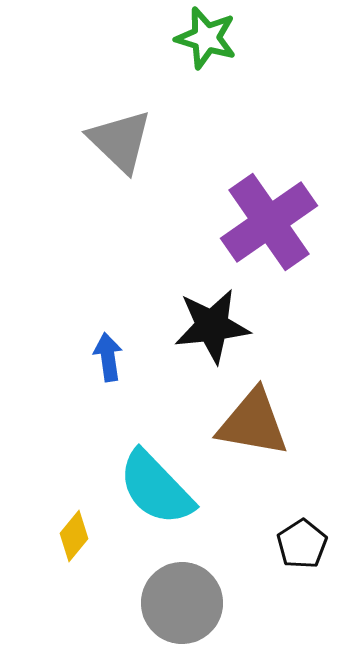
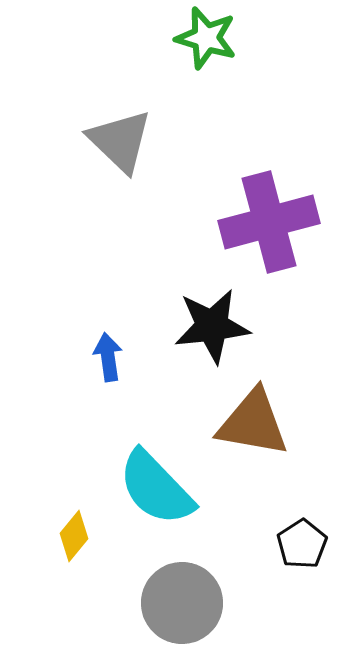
purple cross: rotated 20 degrees clockwise
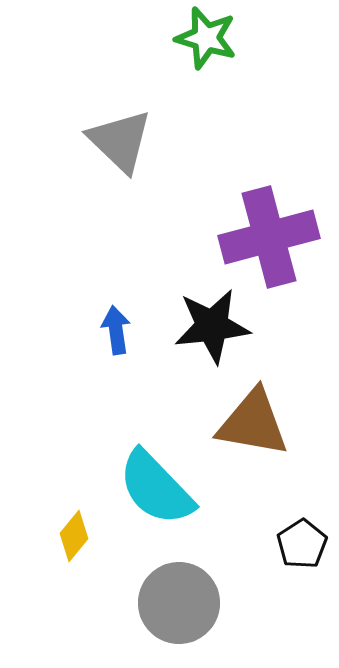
purple cross: moved 15 px down
blue arrow: moved 8 px right, 27 px up
gray circle: moved 3 px left
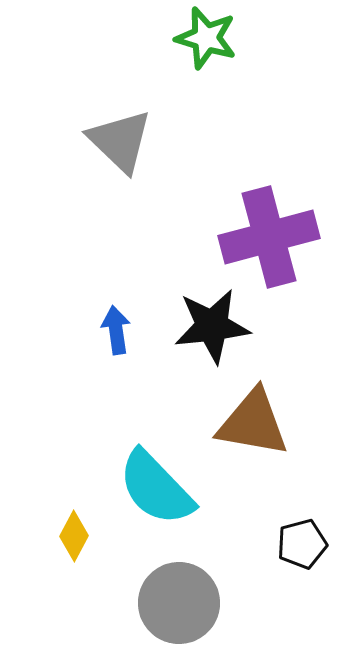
yellow diamond: rotated 12 degrees counterclockwise
black pentagon: rotated 18 degrees clockwise
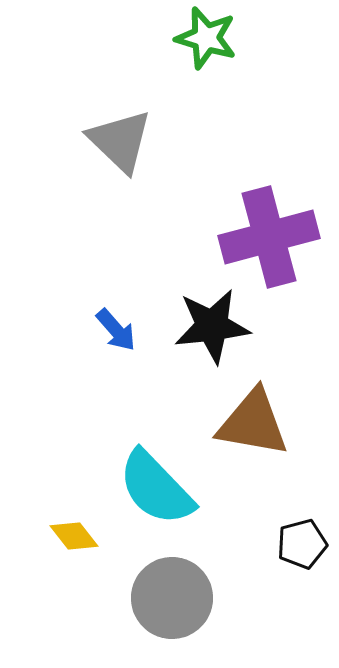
blue arrow: rotated 147 degrees clockwise
yellow diamond: rotated 66 degrees counterclockwise
gray circle: moved 7 px left, 5 px up
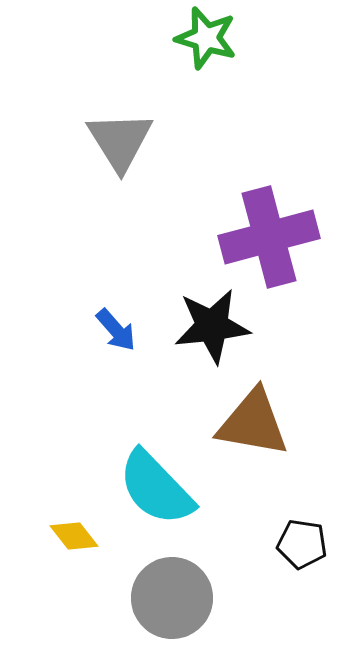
gray triangle: rotated 14 degrees clockwise
black pentagon: rotated 24 degrees clockwise
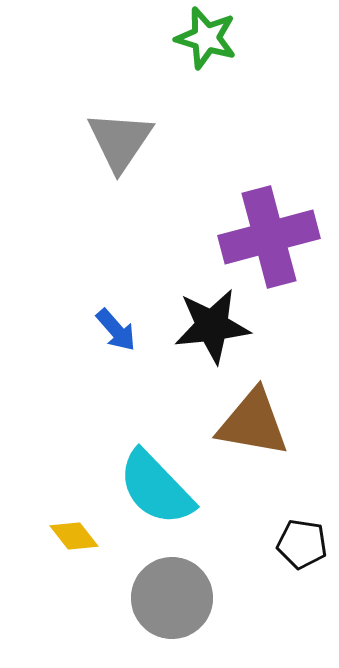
gray triangle: rotated 6 degrees clockwise
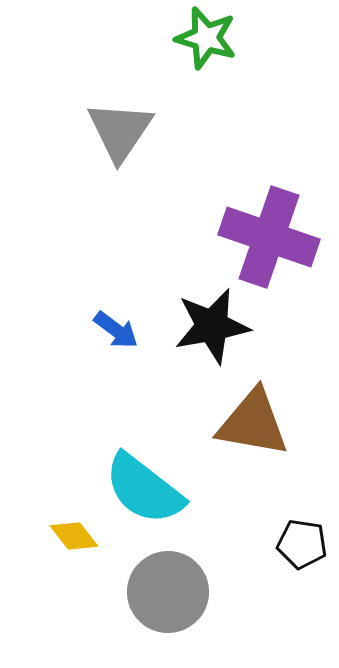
gray triangle: moved 10 px up
purple cross: rotated 34 degrees clockwise
black star: rotated 4 degrees counterclockwise
blue arrow: rotated 12 degrees counterclockwise
cyan semicircle: moved 12 px left, 1 px down; rotated 8 degrees counterclockwise
gray circle: moved 4 px left, 6 px up
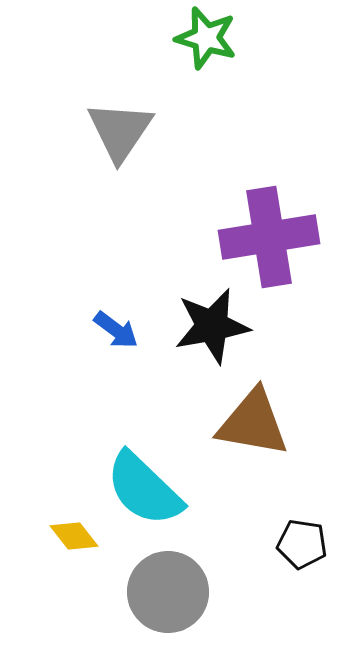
purple cross: rotated 28 degrees counterclockwise
cyan semicircle: rotated 6 degrees clockwise
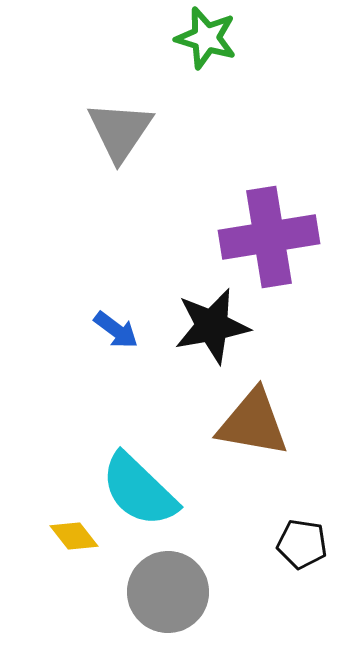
cyan semicircle: moved 5 px left, 1 px down
